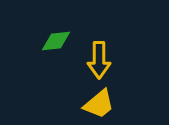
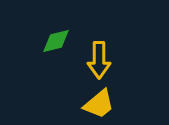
green diamond: rotated 8 degrees counterclockwise
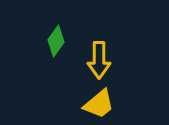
green diamond: rotated 40 degrees counterclockwise
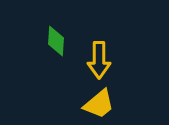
green diamond: rotated 32 degrees counterclockwise
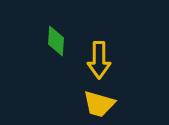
yellow trapezoid: rotated 56 degrees clockwise
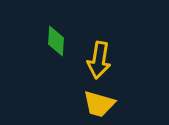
yellow arrow: rotated 9 degrees clockwise
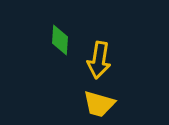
green diamond: moved 4 px right, 1 px up
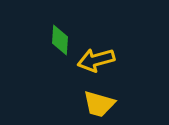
yellow arrow: moved 3 px left; rotated 66 degrees clockwise
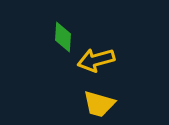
green diamond: moved 3 px right, 3 px up
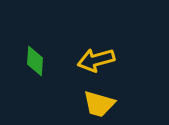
green diamond: moved 28 px left, 24 px down
